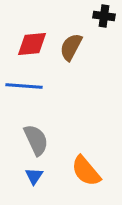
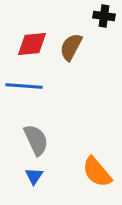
orange semicircle: moved 11 px right, 1 px down
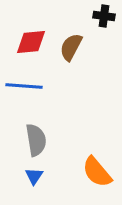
red diamond: moved 1 px left, 2 px up
gray semicircle: rotated 16 degrees clockwise
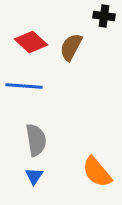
red diamond: rotated 48 degrees clockwise
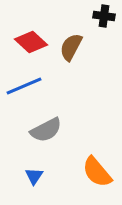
blue line: rotated 27 degrees counterclockwise
gray semicircle: moved 10 px right, 10 px up; rotated 72 degrees clockwise
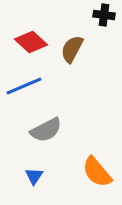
black cross: moved 1 px up
brown semicircle: moved 1 px right, 2 px down
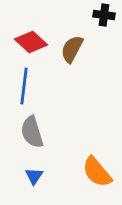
blue line: rotated 60 degrees counterclockwise
gray semicircle: moved 14 px left, 2 px down; rotated 100 degrees clockwise
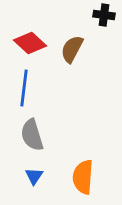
red diamond: moved 1 px left, 1 px down
blue line: moved 2 px down
gray semicircle: moved 3 px down
orange semicircle: moved 14 px left, 5 px down; rotated 44 degrees clockwise
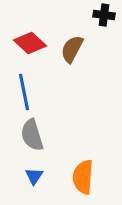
blue line: moved 4 px down; rotated 18 degrees counterclockwise
